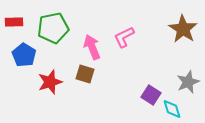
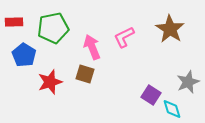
brown star: moved 13 px left
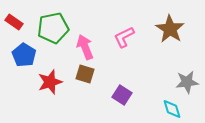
red rectangle: rotated 36 degrees clockwise
pink arrow: moved 7 px left
gray star: moved 1 px left; rotated 15 degrees clockwise
purple square: moved 29 px left
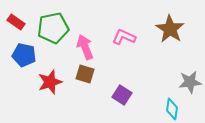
red rectangle: moved 2 px right
pink L-shape: rotated 50 degrees clockwise
blue pentagon: rotated 20 degrees counterclockwise
gray star: moved 3 px right
cyan diamond: rotated 25 degrees clockwise
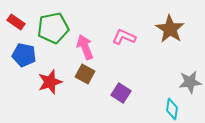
brown square: rotated 12 degrees clockwise
purple square: moved 1 px left, 2 px up
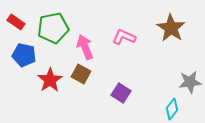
brown star: moved 1 px right, 1 px up
brown square: moved 4 px left
red star: moved 2 px up; rotated 15 degrees counterclockwise
cyan diamond: rotated 30 degrees clockwise
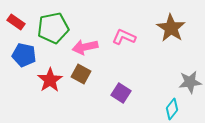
pink arrow: rotated 80 degrees counterclockwise
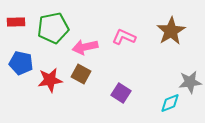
red rectangle: rotated 36 degrees counterclockwise
brown star: moved 3 px down; rotated 8 degrees clockwise
blue pentagon: moved 3 px left, 8 px down
red star: rotated 25 degrees clockwise
cyan diamond: moved 2 px left, 6 px up; rotated 30 degrees clockwise
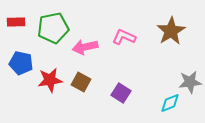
brown square: moved 8 px down
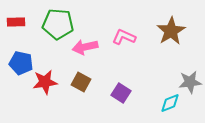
green pentagon: moved 5 px right, 4 px up; rotated 16 degrees clockwise
red star: moved 5 px left, 2 px down
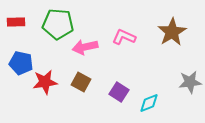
brown star: moved 1 px right, 1 px down
purple square: moved 2 px left, 1 px up
cyan diamond: moved 21 px left
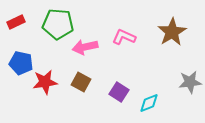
red rectangle: rotated 24 degrees counterclockwise
